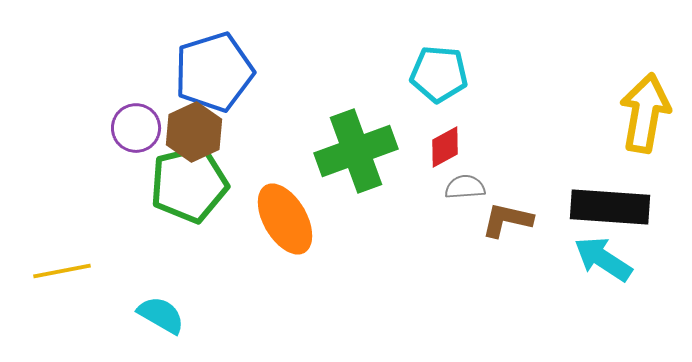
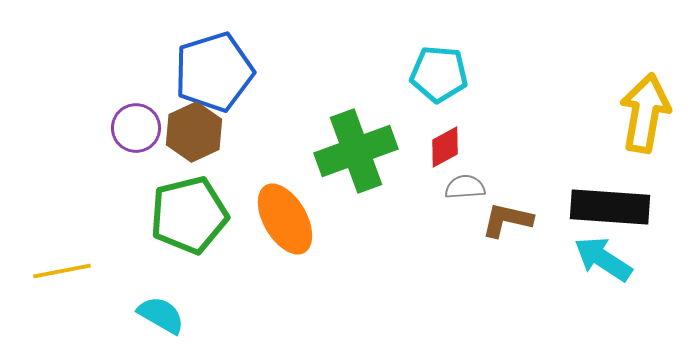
green pentagon: moved 31 px down
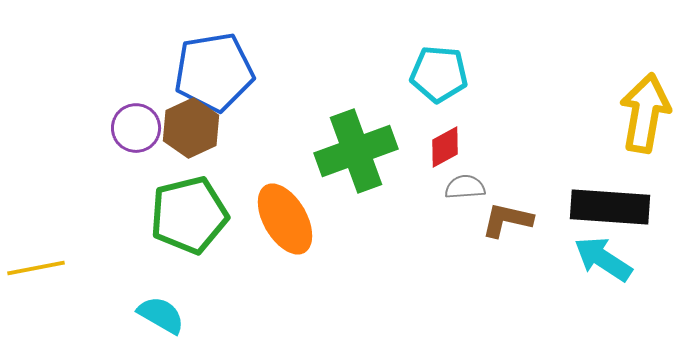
blue pentagon: rotated 8 degrees clockwise
brown hexagon: moved 3 px left, 4 px up
yellow line: moved 26 px left, 3 px up
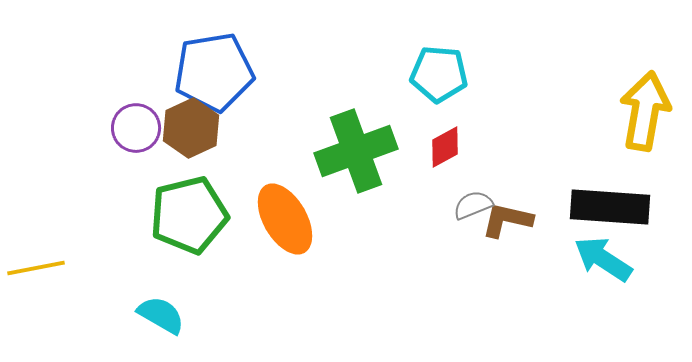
yellow arrow: moved 2 px up
gray semicircle: moved 8 px right, 18 px down; rotated 18 degrees counterclockwise
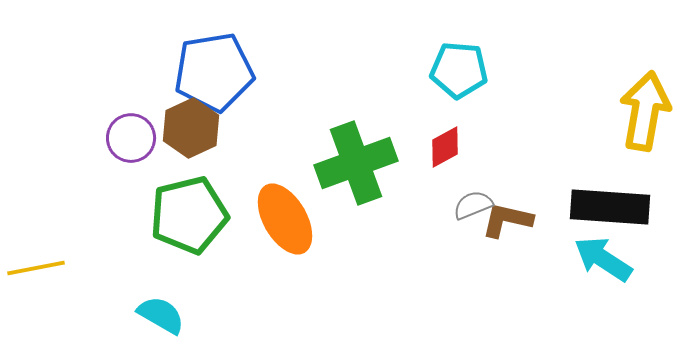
cyan pentagon: moved 20 px right, 4 px up
purple circle: moved 5 px left, 10 px down
green cross: moved 12 px down
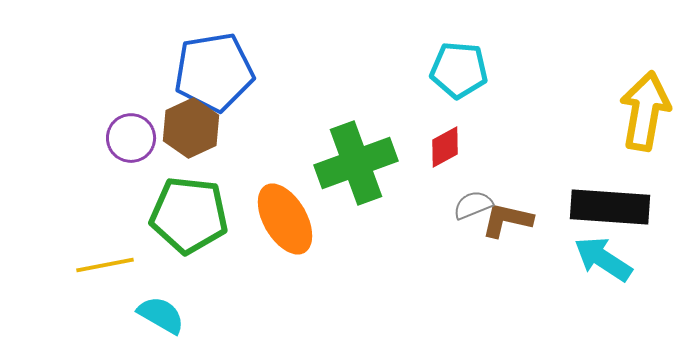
green pentagon: rotated 20 degrees clockwise
yellow line: moved 69 px right, 3 px up
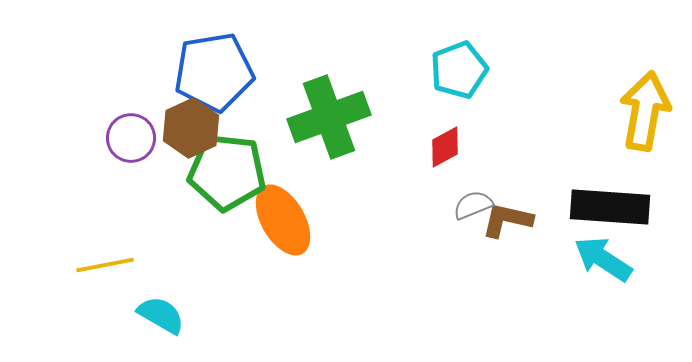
cyan pentagon: rotated 26 degrees counterclockwise
green cross: moved 27 px left, 46 px up
green pentagon: moved 38 px right, 43 px up
orange ellipse: moved 2 px left, 1 px down
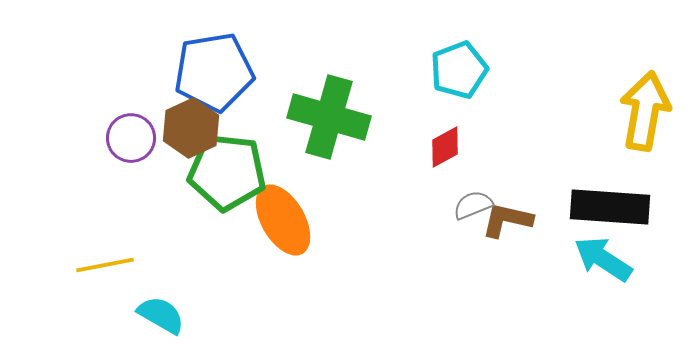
green cross: rotated 36 degrees clockwise
